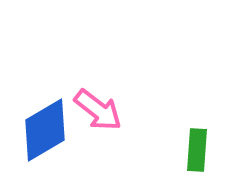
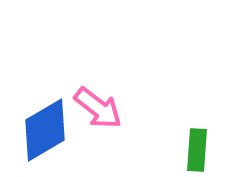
pink arrow: moved 2 px up
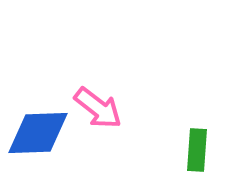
blue diamond: moved 7 px left, 3 px down; rotated 28 degrees clockwise
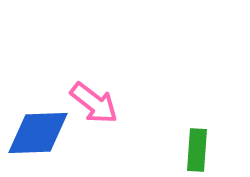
pink arrow: moved 4 px left, 5 px up
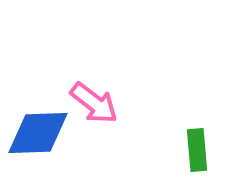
green rectangle: rotated 9 degrees counterclockwise
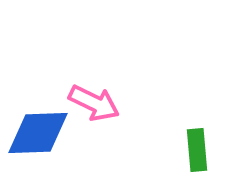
pink arrow: rotated 12 degrees counterclockwise
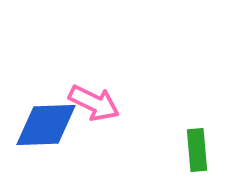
blue diamond: moved 8 px right, 8 px up
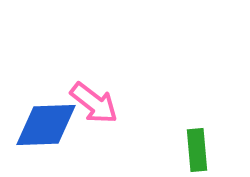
pink arrow: rotated 12 degrees clockwise
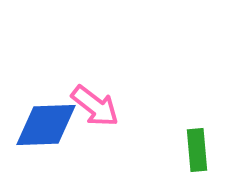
pink arrow: moved 1 px right, 3 px down
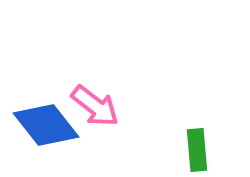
blue diamond: rotated 54 degrees clockwise
